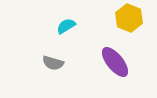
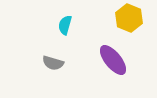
cyan semicircle: moved 1 px left, 1 px up; rotated 42 degrees counterclockwise
purple ellipse: moved 2 px left, 2 px up
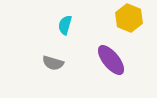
purple ellipse: moved 2 px left
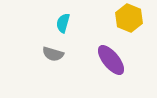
cyan semicircle: moved 2 px left, 2 px up
gray semicircle: moved 9 px up
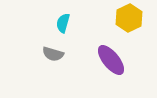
yellow hexagon: rotated 12 degrees clockwise
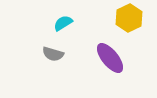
cyan semicircle: rotated 42 degrees clockwise
purple ellipse: moved 1 px left, 2 px up
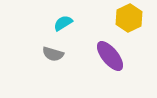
purple ellipse: moved 2 px up
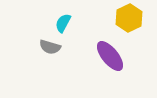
cyan semicircle: rotated 30 degrees counterclockwise
gray semicircle: moved 3 px left, 7 px up
